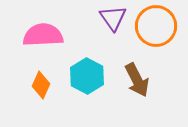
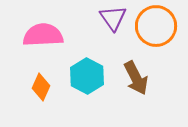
brown arrow: moved 1 px left, 2 px up
orange diamond: moved 2 px down
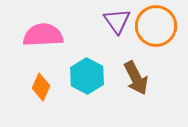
purple triangle: moved 4 px right, 3 px down
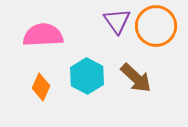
brown arrow: rotated 20 degrees counterclockwise
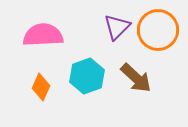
purple triangle: moved 6 px down; rotated 20 degrees clockwise
orange circle: moved 2 px right, 4 px down
cyan hexagon: rotated 12 degrees clockwise
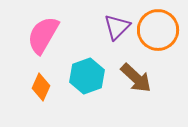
pink semicircle: rotated 57 degrees counterclockwise
